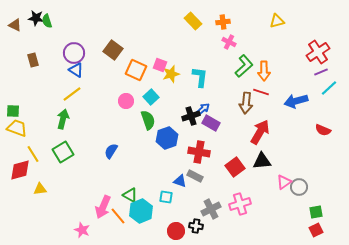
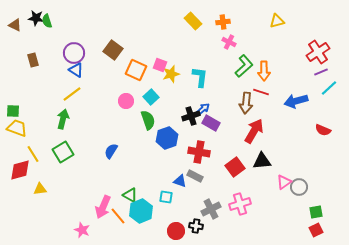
red arrow at (260, 132): moved 6 px left, 1 px up
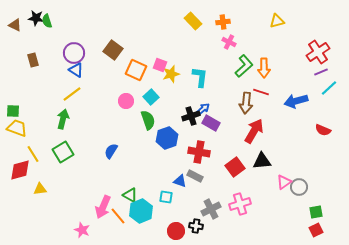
orange arrow at (264, 71): moved 3 px up
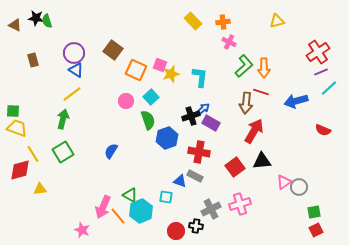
green square at (316, 212): moved 2 px left
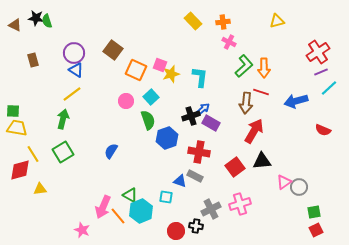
yellow trapezoid at (17, 128): rotated 10 degrees counterclockwise
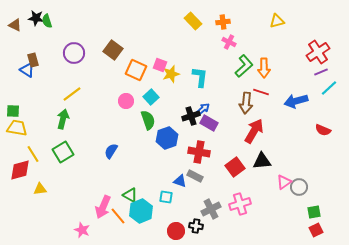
blue triangle at (76, 70): moved 49 px left
purple rectangle at (211, 123): moved 2 px left
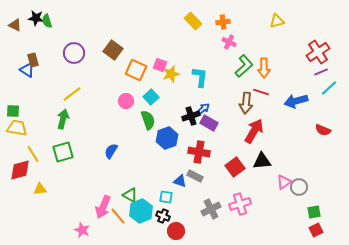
green square at (63, 152): rotated 15 degrees clockwise
black cross at (196, 226): moved 33 px left, 10 px up; rotated 16 degrees clockwise
